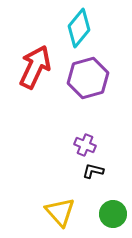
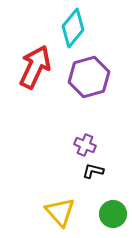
cyan diamond: moved 6 px left
purple hexagon: moved 1 px right, 1 px up
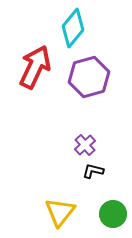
purple cross: rotated 25 degrees clockwise
yellow triangle: rotated 20 degrees clockwise
